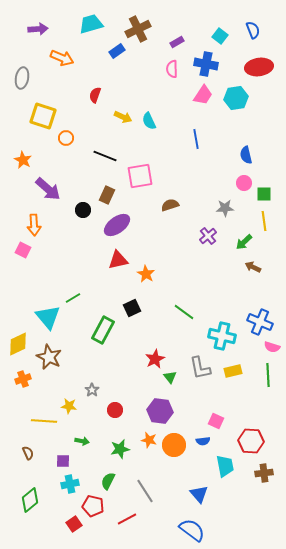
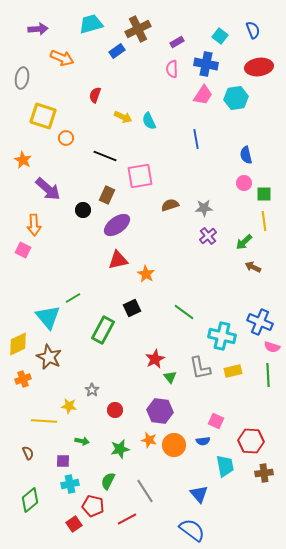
gray star at (225, 208): moved 21 px left
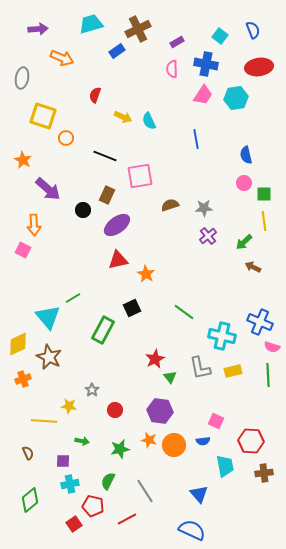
blue semicircle at (192, 530): rotated 12 degrees counterclockwise
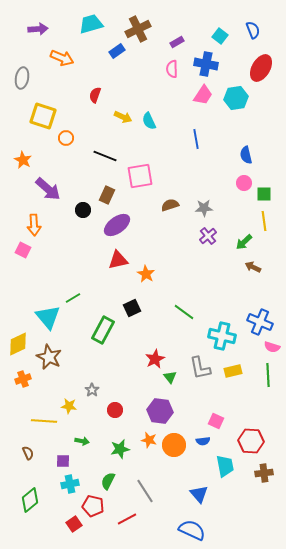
red ellipse at (259, 67): moved 2 px right, 1 px down; rotated 52 degrees counterclockwise
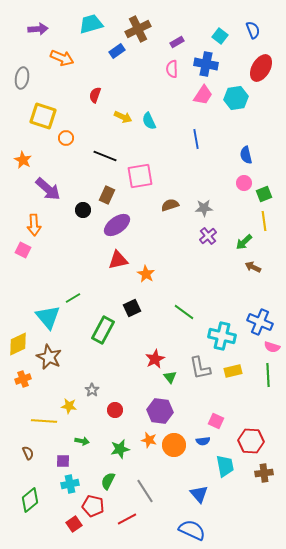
green square at (264, 194): rotated 21 degrees counterclockwise
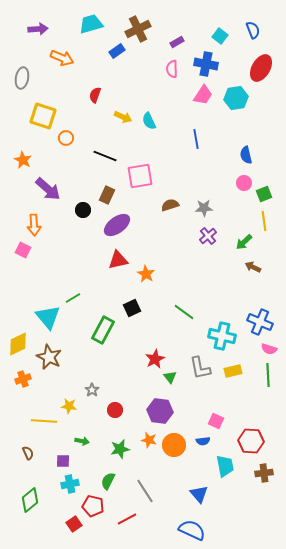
pink semicircle at (272, 347): moved 3 px left, 2 px down
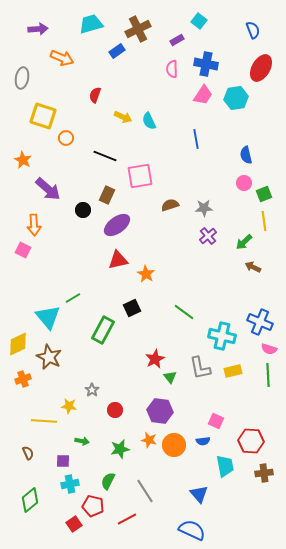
cyan square at (220, 36): moved 21 px left, 15 px up
purple rectangle at (177, 42): moved 2 px up
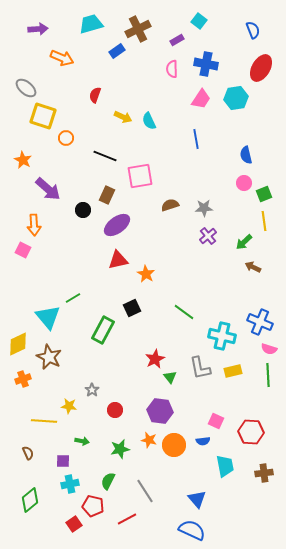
gray ellipse at (22, 78): moved 4 px right, 10 px down; rotated 60 degrees counterclockwise
pink trapezoid at (203, 95): moved 2 px left, 4 px down
red hexagon at (251, 441): moved 9 px up
blue triangle at (199, 494): moved 2 px left, 5 px down
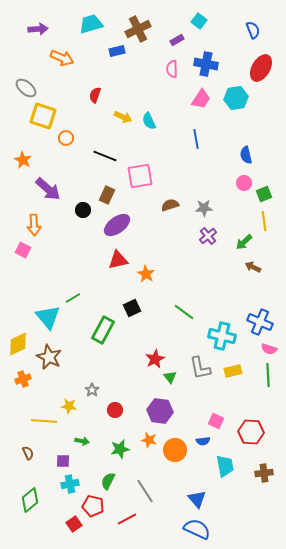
blue rectangle at (117, 51): rotated 21 degrees clockwise
orange circle at (174, 445): moved 1 px right, 5 px down
blue semicircle at (192, 530): moved 5 px right, 1 px up
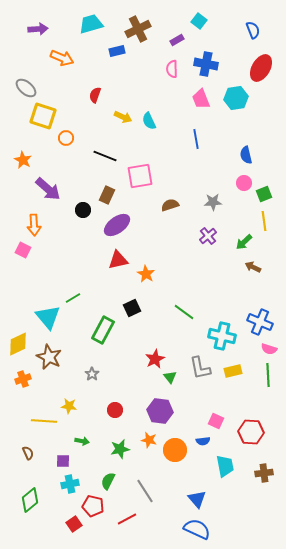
pink trapezoid at (201, 99): rotated 125 degrees clockwise
gray star at (204, 208): moved 9 px right, 6 px up
gray star at (92, 390): moved 16 px up
